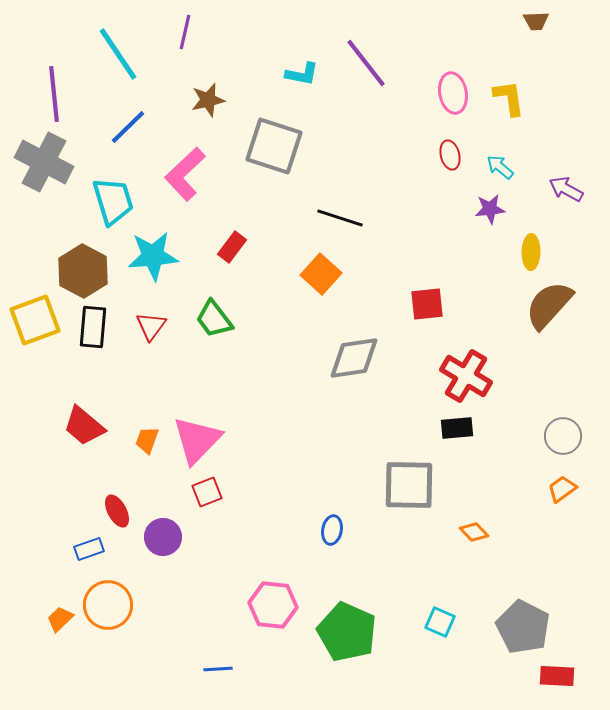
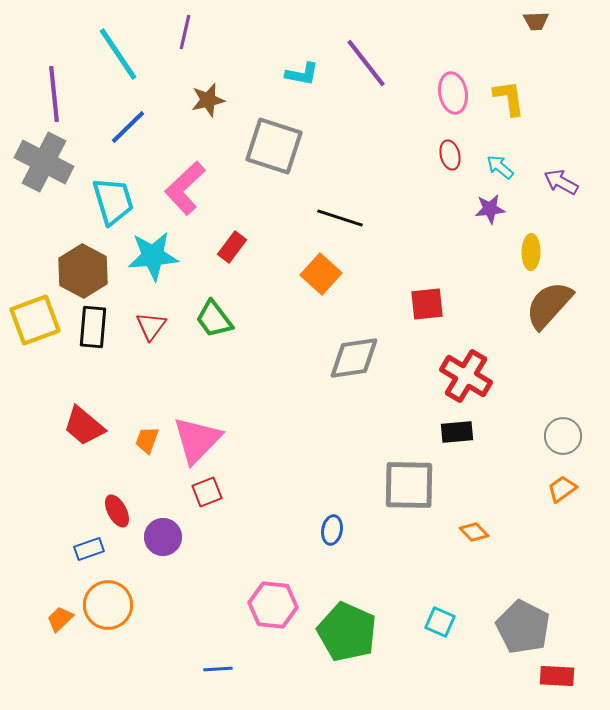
pink L-shape at (185, 174): moved 14 px down
purple arrow at (566, 189): moved 5 px left, 7 px up
black rectangle at (457, 428): moved 4 px down
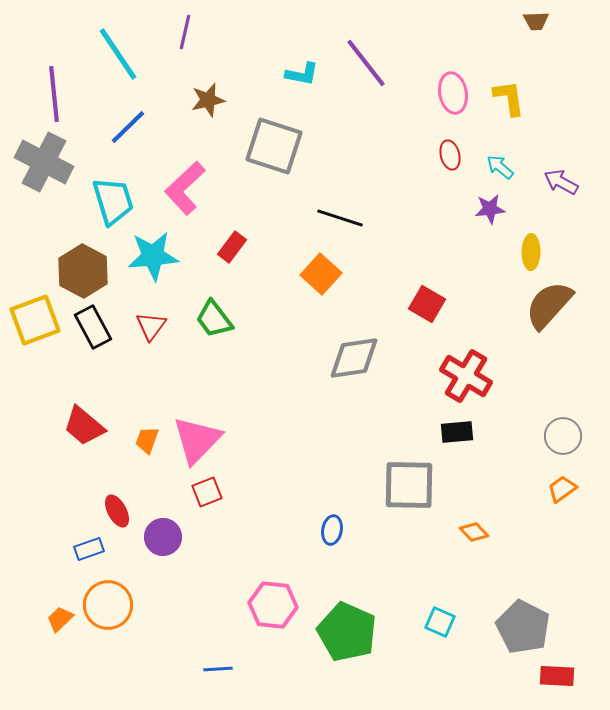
red square at (427, 304): rotated 36 degrees clockwise
black rectangle at (93, 327): rotated 33 degrees counterclockwise
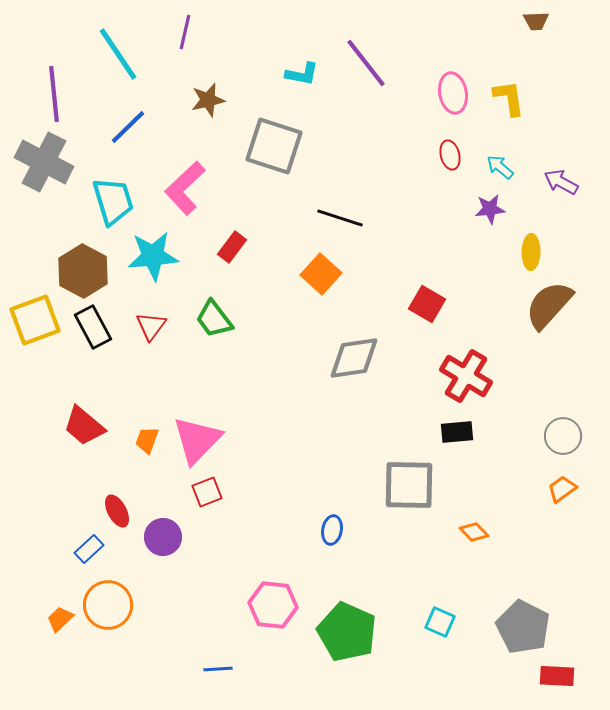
blue rectangle at (89, 549): rotated 24 degrees counterclockwise
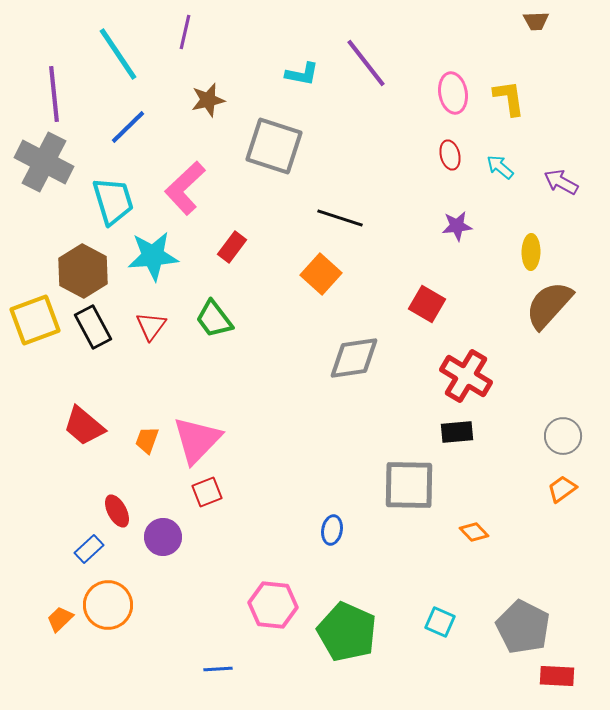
purple star at (490, 209): moved 33 px left, 17 px down
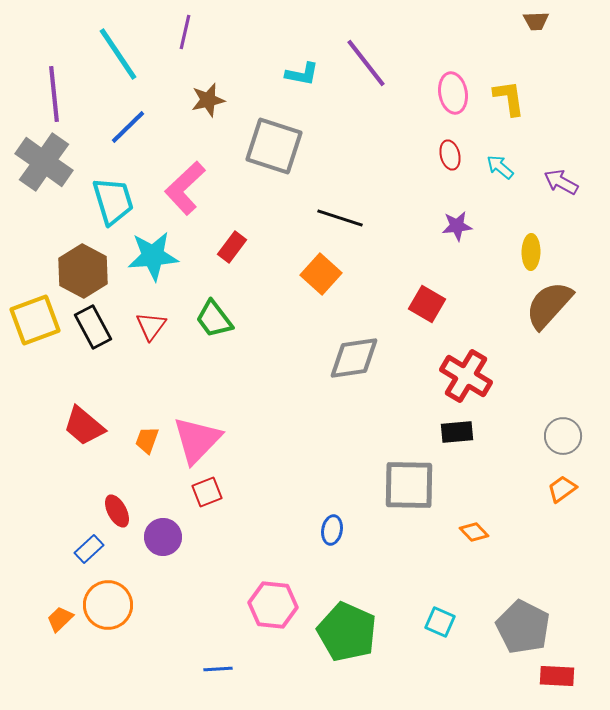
gray cross at (44, 162): rotated 8 degrees clockwise
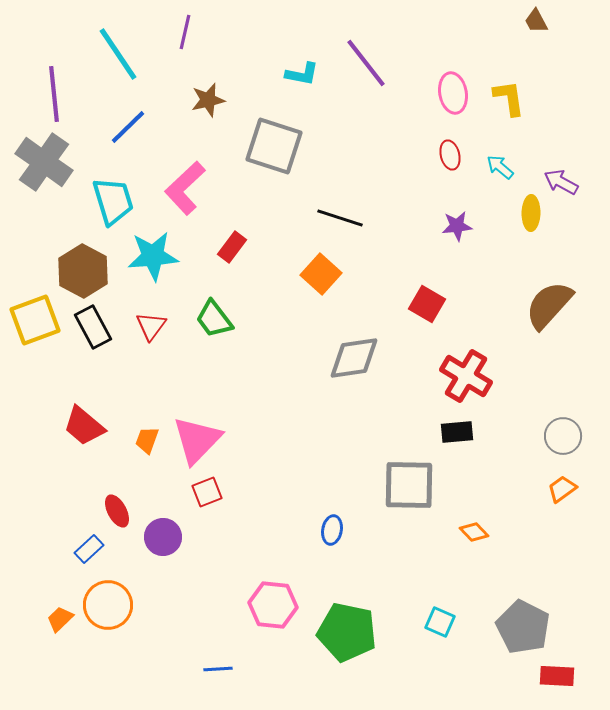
brown trapezoid at (536, 21): rotated 64 degrees clockwise
yellow ellipse at (531, 252): moved 39 px up
green pentagon at (347, 632): rotated 12 degrees counterclockwise
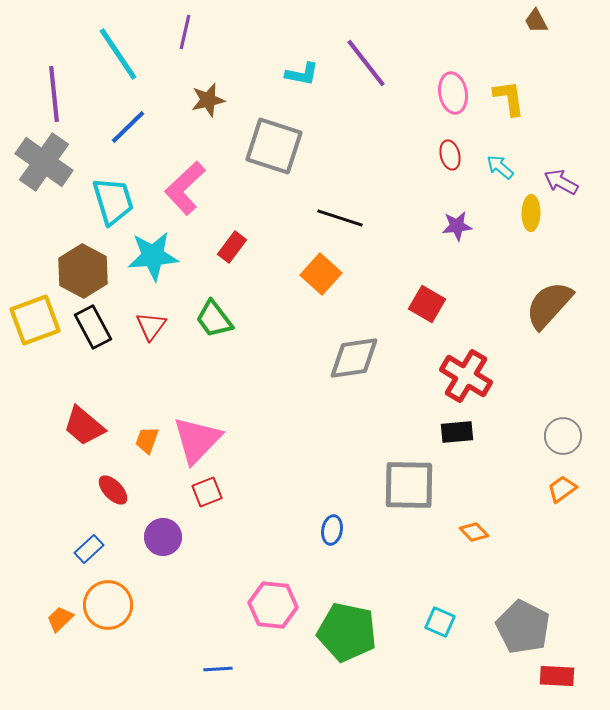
red ellipse at (117, 511): moved 4 px left, 21 px up; rotated 16 degrees counterclockwise
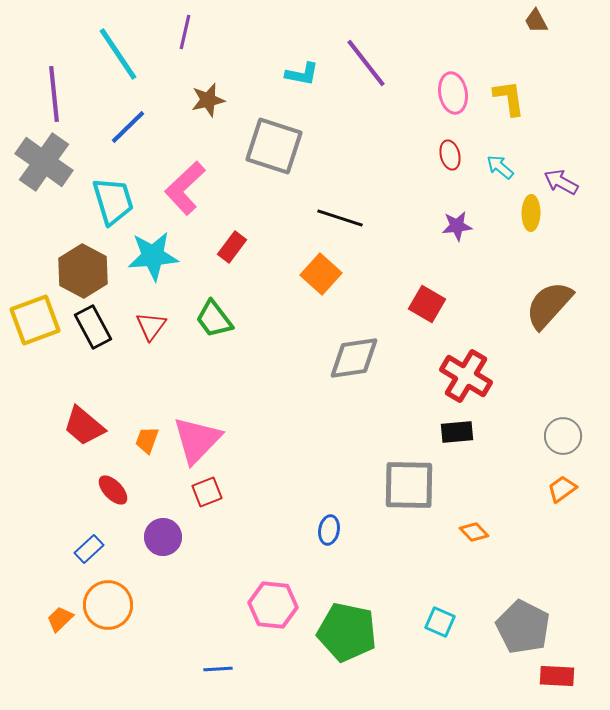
blue ellipse at (332, 530): moved 3 px left
